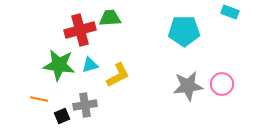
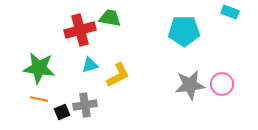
green trapezoid: rotated 15 degrees clockwise
green star: moved 20 px left, 3 px down
gray star: moved 2 px right, 1 px up
black square: moved 4 px up
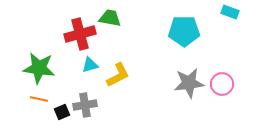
red cross: moved 4 px down
gray star: moved 1 px left, 2 px up
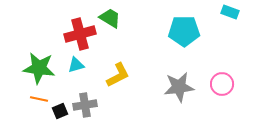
green trapezoid: rotated 20 degrees clockwise
cyan triangle: moved 14 px left
gray star: moved 10 px left, 4 px down
black square: moved 2 px left, 1 px up
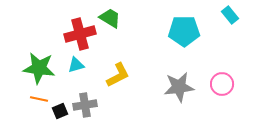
cyan rectangle: moved 3 px down; rotated 30 degrees clockwise
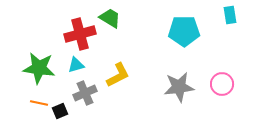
cyan rectangle: rotated 30 degrees clockwise
orange line: moved 4 px down
gray cross: moved 12 px up; rotated 15 degrees counterclockwise
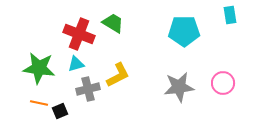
green trapezoid: moved 3 px right, 5 px down
red cross: moved 1 px left; rotated 36 degrees clockwise
cyan triangle: moved 1 px up
pink circle: moved 1 px right, 1 px up
gray cross: moved 3 px right, 4 px up; rotated 10 degrees clockwise
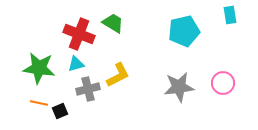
cyan pentagon: rotated 12 degrees counterclockwise
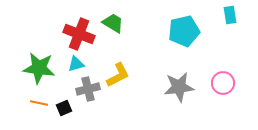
black square: moved 4 px right, 3 px up
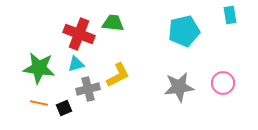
green trapezoid: rotated 25 degrees counterclockwise
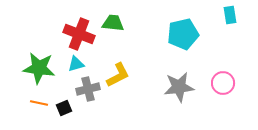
cyan pentagon: moved 1 px left, 3 px down
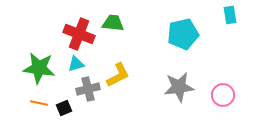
pink circle: moved 12 px down
